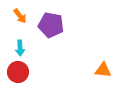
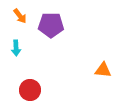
purple pentagon: rotated 10 degrees counterclockwise
cyan arrow: moved 4 px left
red circle: moved 12 px right, 18 px down
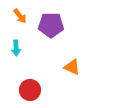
orange triangle: moved 31 px left, 3 px up; rotated 18 degrees clockwise
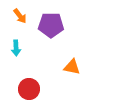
orange triangle: rotated 12 degrees counterclockwise
red circle: moved 1 px left, 1 px up
